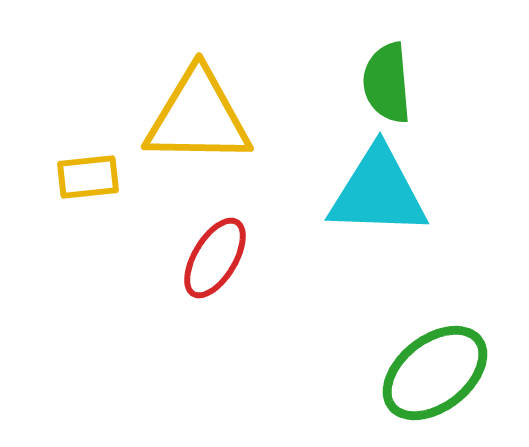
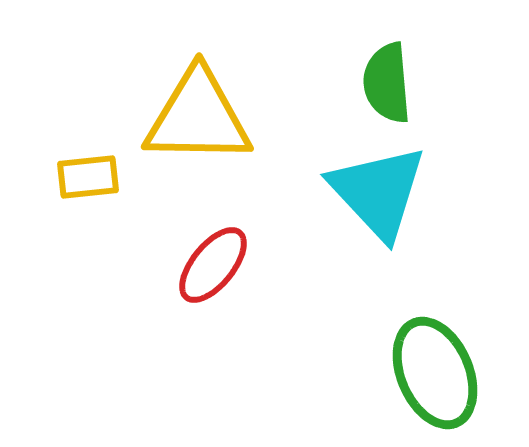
cyan triangle: rotated 45 degrees clockwise
red ellipse: moved 2 px left, 7 px down; rotated 8 degrees clockwise
green ellipse: rotated 75 degrees counterclockwise
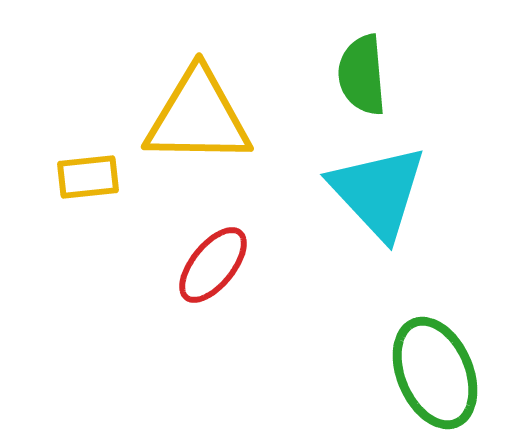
green semicircle: moved 25 px left, 8 px up
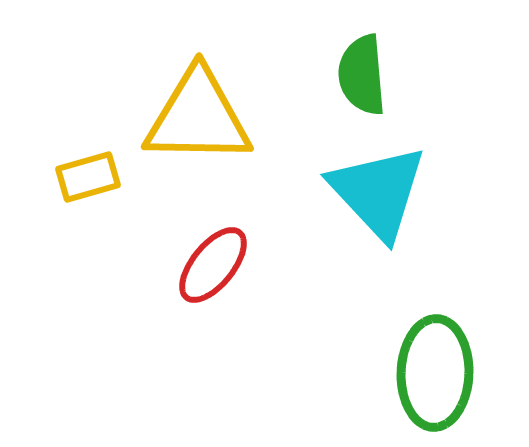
yellow rectangle: rotated 10 degrees counterclockwise
green ellipse: rotated 25 degrees clockwise
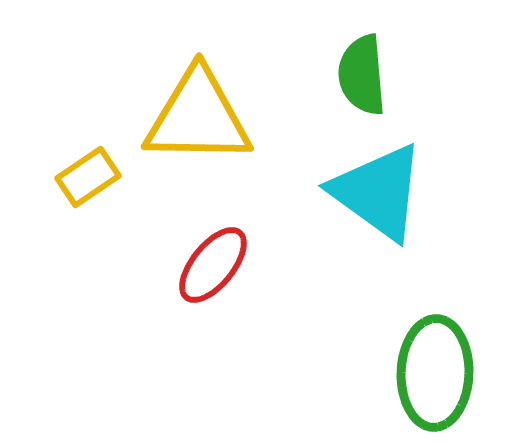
yellow rectangle: rotated 18 degrees counterclockwise
cyan triangle: rotated 11 degrees counterclockwise
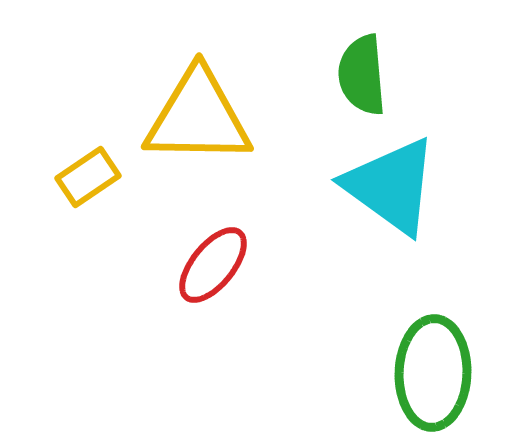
cyan triangle: moved 13 px right, 6 px up
green ellipse: moved 2 px left
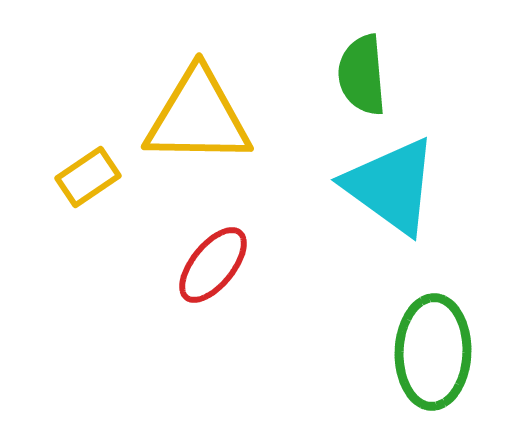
green ellipse: moved 21 px up
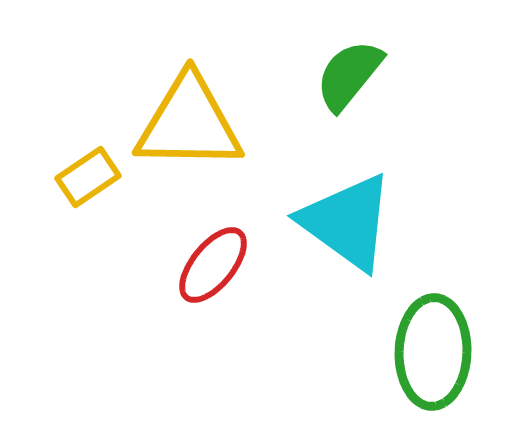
green semicircle: moved 13 px left; rotated 44 degrees clockwise
yellow triangle: moved 9 px left, 6 px down
cyan triangle: moved 44 px left, 36 px down
